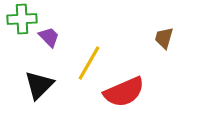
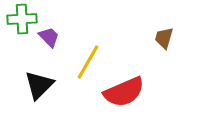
yellow line: moved 1 px left, 1 px up
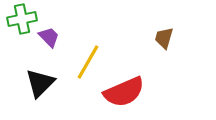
green cross: rotated 8 degrees counterclockwise
black triangle: moved 1 px right, 2 px up
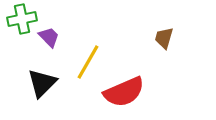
black triangle: moved 2 px right
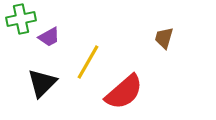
green cross: moved 1 px left
purple trapezoid: rotated 105 degrees clockwise
red semicircle: rotated 18 degrees counterclockwise
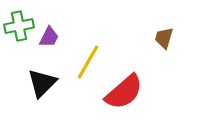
green cross: moved 2 px left, 7 px down
purple trapezoid: rotated 35 degrees counterclockwise
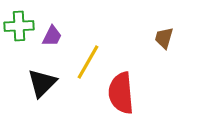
green cross: rotated 8 degrees clockwise
purple trapezoid: moved 3 px right, 1 px up
red semicircle: moved 3 px left, 1 px down; rotated 126 degrees clockwise
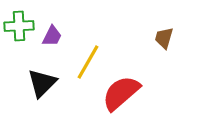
red semicircle: rotated 54 degrees clockwise
